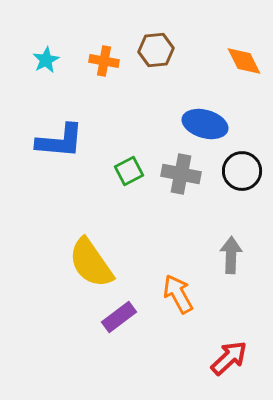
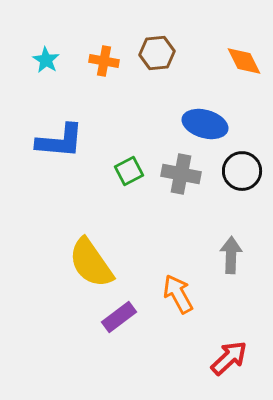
brown hexagon: moved 1 px right, 3 px down
cyan star: rotated 12 degrees counterclockwise
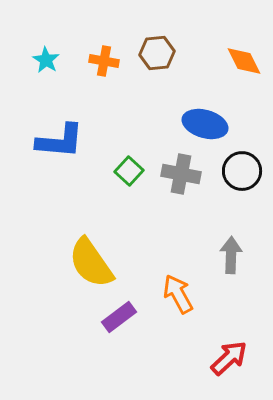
green square: rotated 20 degrees counterclockwise
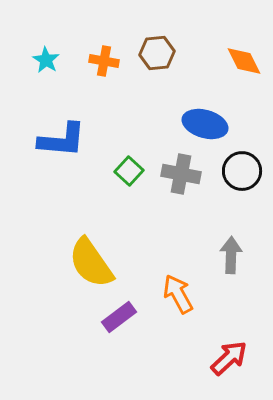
blue L-shape: moved 2 px right, 1 px up
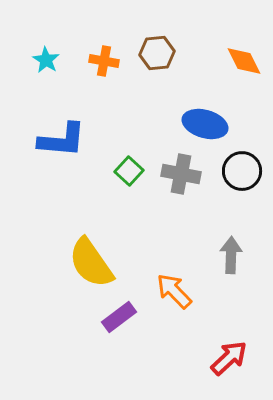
orange arrow: moved 4 px left, 3 px up; rotated 15 degrees counterclockwise
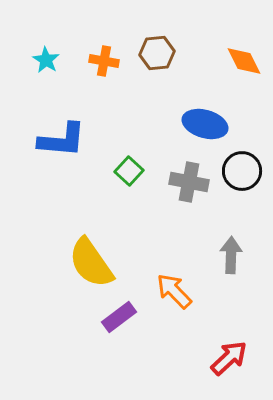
gray cross: moved 8 px right, 8 px down
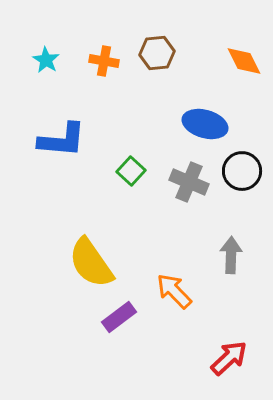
green square: moved 2 px right
gray cross: rotated 12 degrees clockwise
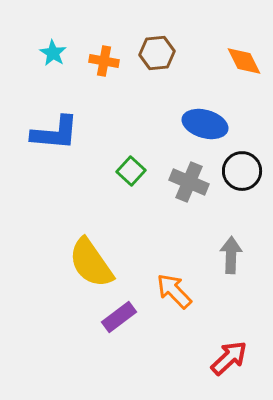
cyan star: moved 7 px right, 7 px up
blue L-shape: moved 7 px left, 7 px up
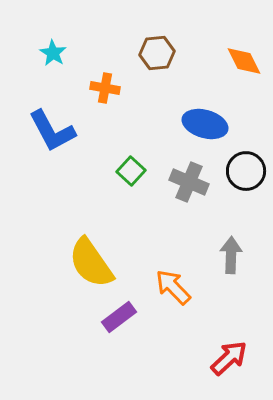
orange cross: moved 1 px right, 27 px down
blue L-shape: moved 3 px left, 2 px up; rotated 57 degrees clockwise
black circle: moved 4 px right
orange arrow: moved 1 px left, 4 px up
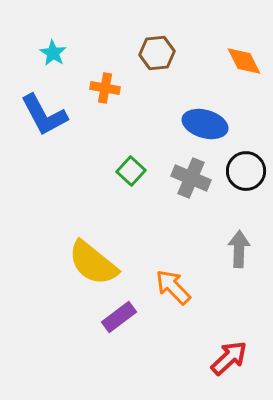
blue L-shape: moved 8 px left, 16 px up
gray cross: moved 2 px right, 4 px up
gray arrow: moved 8 px right, 6 px up
yellow semicircle: moved 2 px right; rotated 16 degrees counterclockwise
